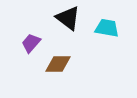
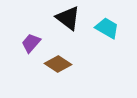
cyan trapezoid: rotated 20 degrees clockwise
brown diamond: rotated 32 degrees clockwise
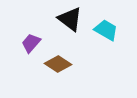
black triangle: moved 2 px right, 1 px down
cyan trapezoid: moved 1 px left, 2 px down
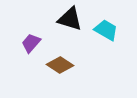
black triangle: rotated 20 degrees counterclockwise
brown diamond: moved 2 px right, 1 px down
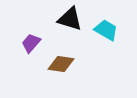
brown diamond: moved 1 px right, 1 px up; rotated 24 degrees counterclockwise
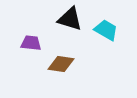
purple trapezoid: rotated 55 degrees clockwise
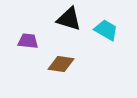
black triangle: moved 1 px left
purple trapezoid: moved 3 px left, 2 px up
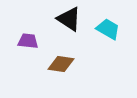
black triangle: rotated 16 degrees clockwise
cyan trapezoid: moved 2 px right, 1 px up
